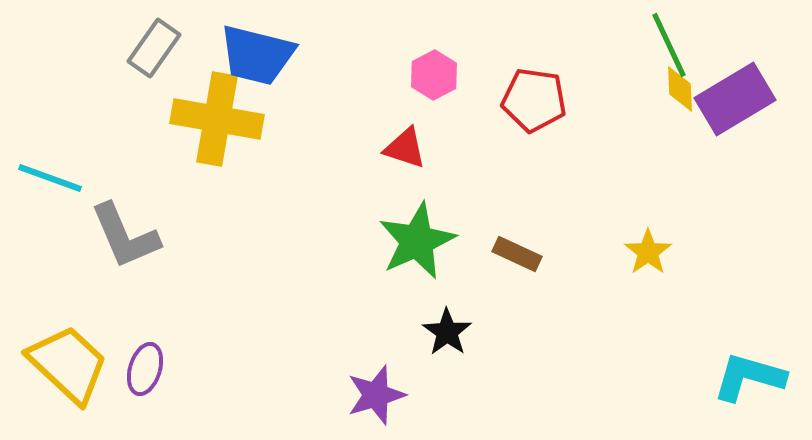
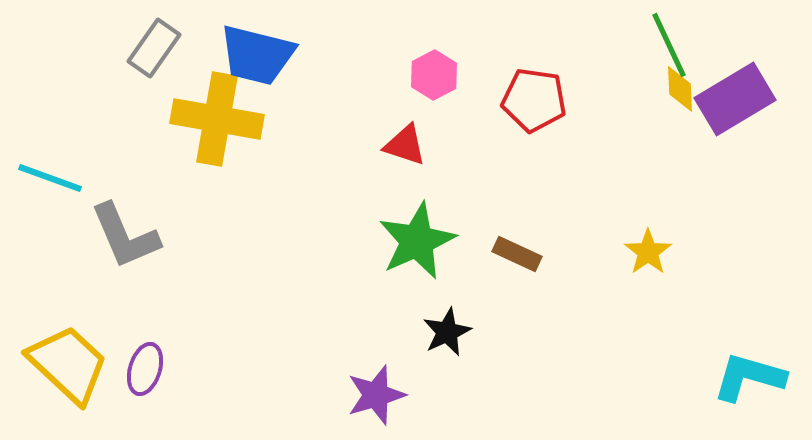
red triangle: moved 3 px up
black star: rotated 12 degrees clockwise
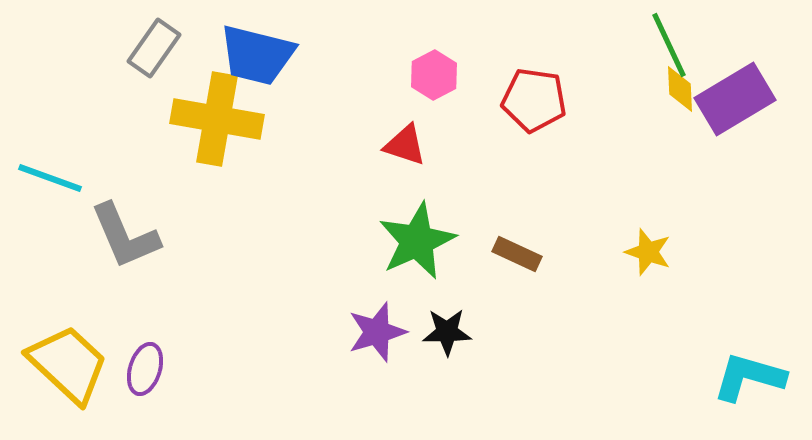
yellow star: rotated 18 degrees counterclockwise
black star: rotated 24 degrees clockwise
purple star: moved 1 px right, 63 px up
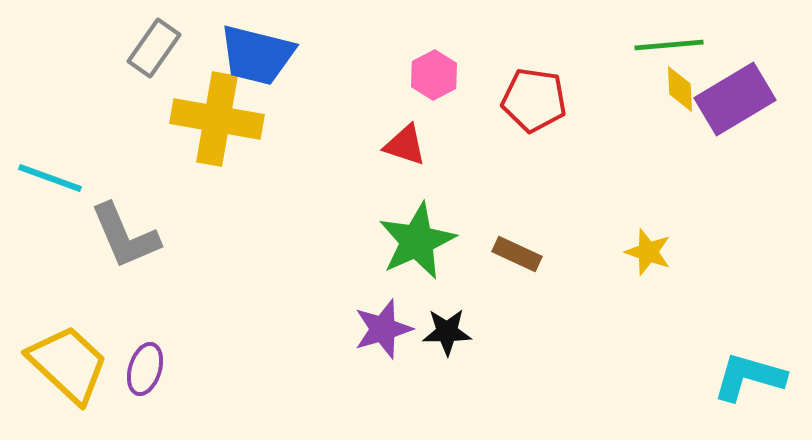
green line: rotated 70 degrees counterclockwise
purple star: moved 6 px right, 3 px up
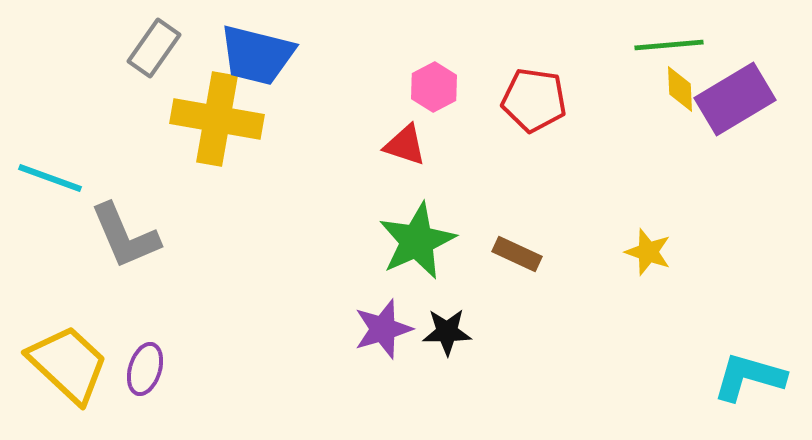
pink hexagon: moved 12 px down
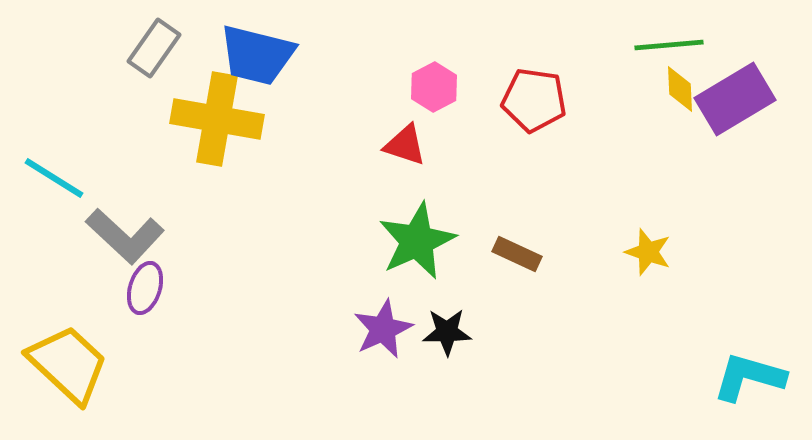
cyan line: moved 4 px right; rotated 12 degrees clockwise
gray L-shape: rotated 24 degrees counterclockwise
purple star: rotated 8 degrees counterclockwise
purple ellipse: moved 81 px up
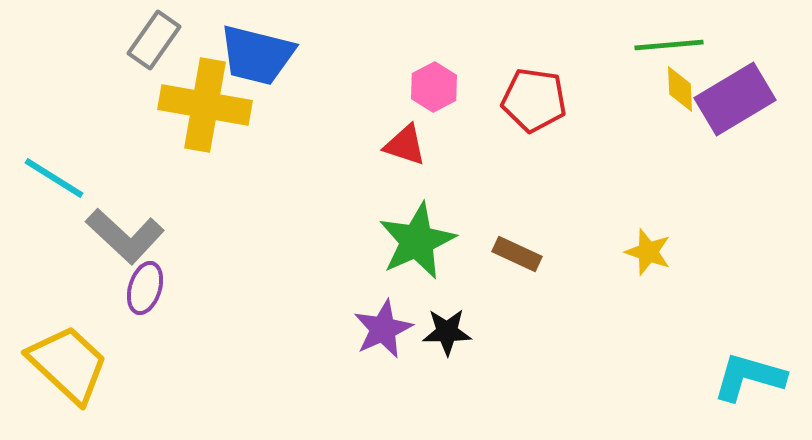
gray rectangle: moved 8 px up
yellow cross: moved 12 px left, 14 px up
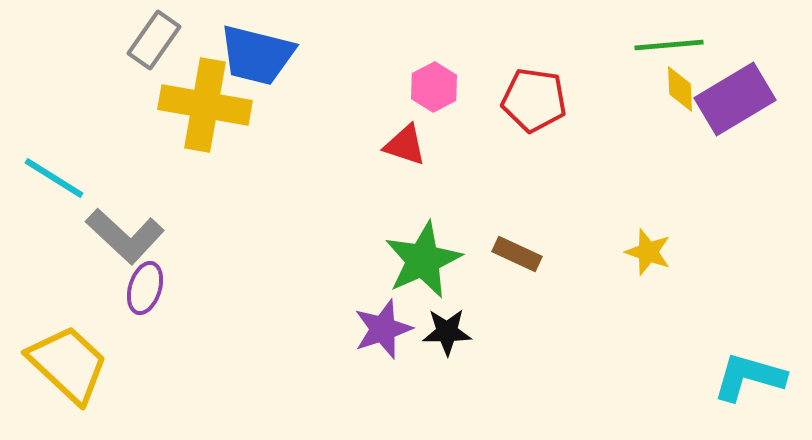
green star: moved 6 px right, 19 px down
purple star: rotated 6 degrees clockwise
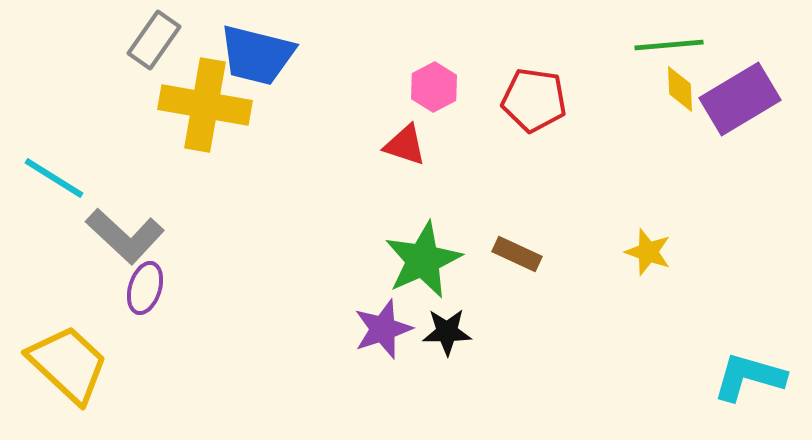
purple rectangle: moved 5 px right
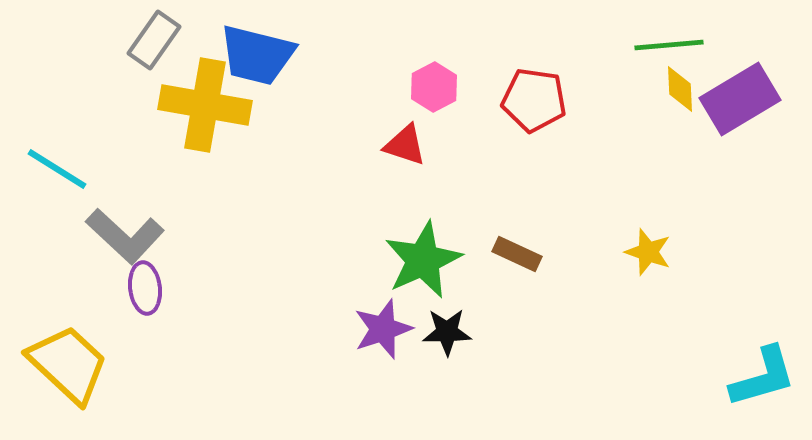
cyan line: moved 3 px right, 9 px up
purple ellipse: rotated 24 degrees counterclockwise
cyan L-shape: moved 14 px right; rotated 148 degrees clockwise
